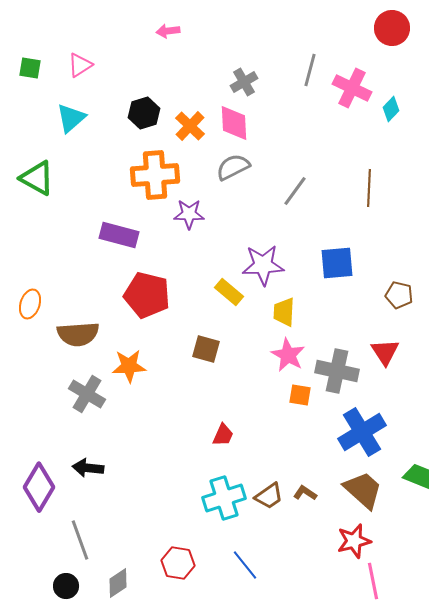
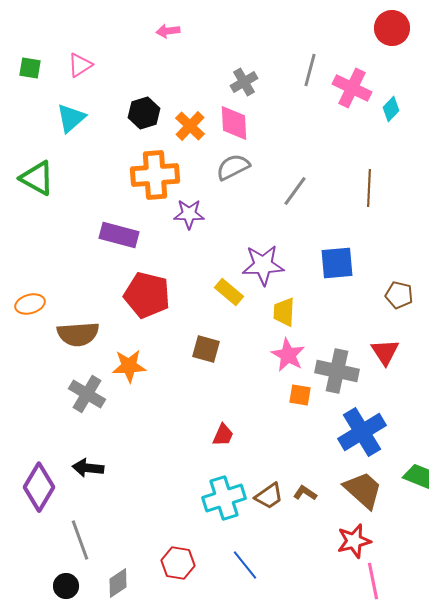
orange ellipse at (30, 304): rotated 56 degrees clockwise
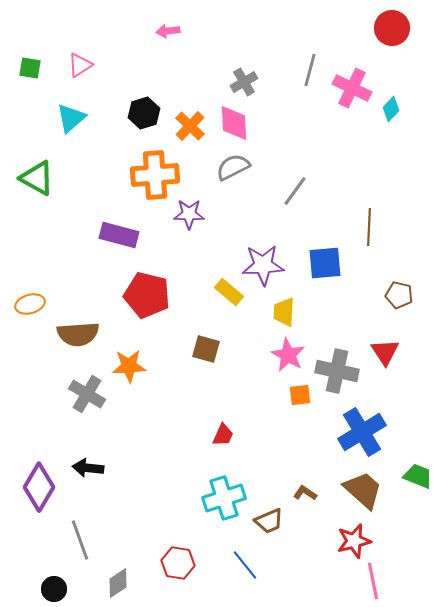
brown line at (369, 188): moved 39 px down
blue square at (337, 263): moved 12 px left
orange square at (300, 395): rotated 15 degrees counterclockwise
brown trapezoid at (269, 496): moved 25 px down; rotated 12 degrees clockwise
black circle at (66, 586): moved 12 px left, 3 px down
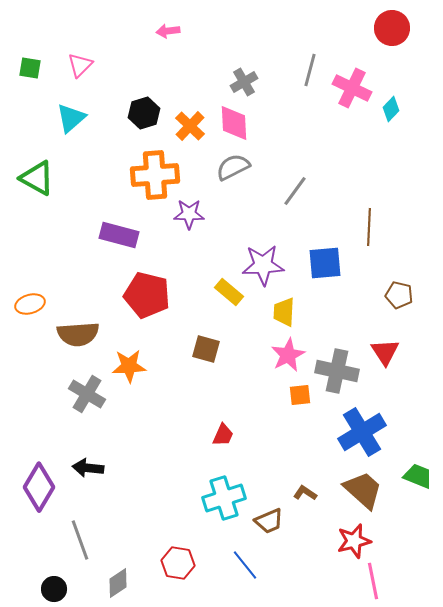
pink triangle at (80, 65): rotated 12 degrees counterclockwise
pink star at (288, 355): rotated 16 degrees clockwise
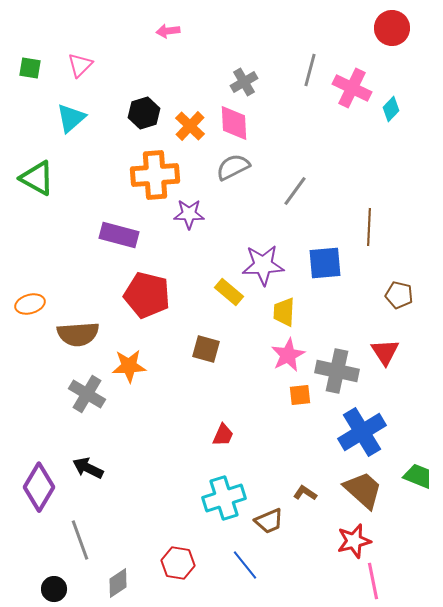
black arrow at (88, 468): rotated 20 degrees clockwise
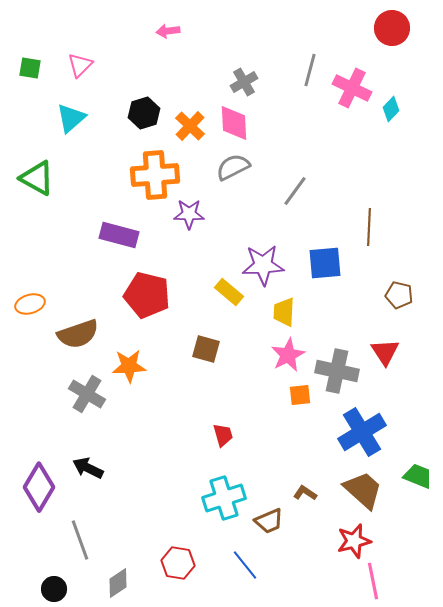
brown semicircle at (78, 334): rotated 15 degrees counterclockwise
red trapezoid at (223, 435): rotated 40 degrees counterclockwise
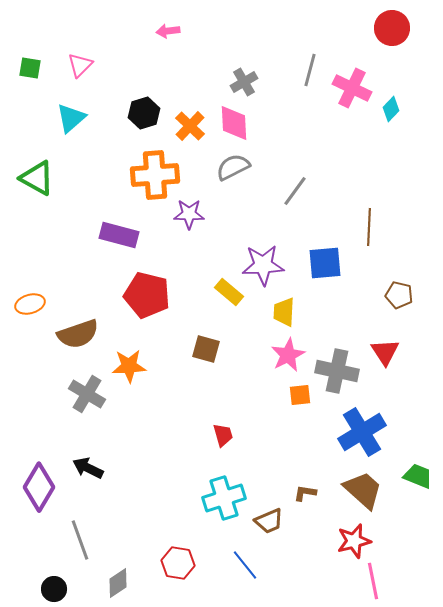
brown L-shape at (305, 493): rotated 25 degrees counterclockwise
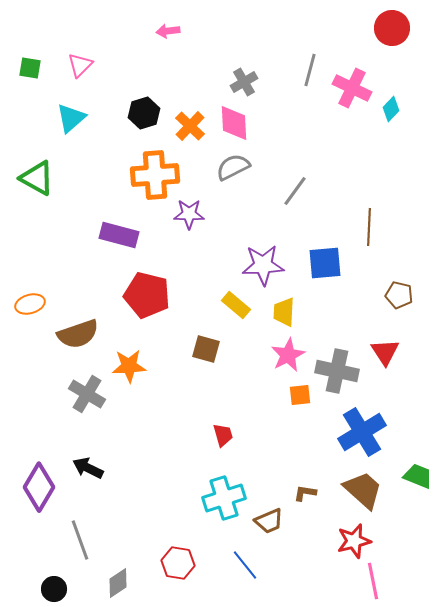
yellow rectangle at (229, 292): moved 7 px right, 13 px down
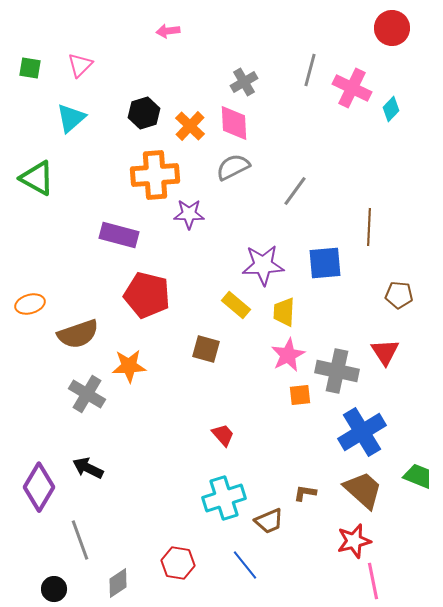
brown pentagon at (399, 295): rotated 8 degrees counterclockwise
red trapezoid at (223, 435): rotated 25 degrees counterclockwise
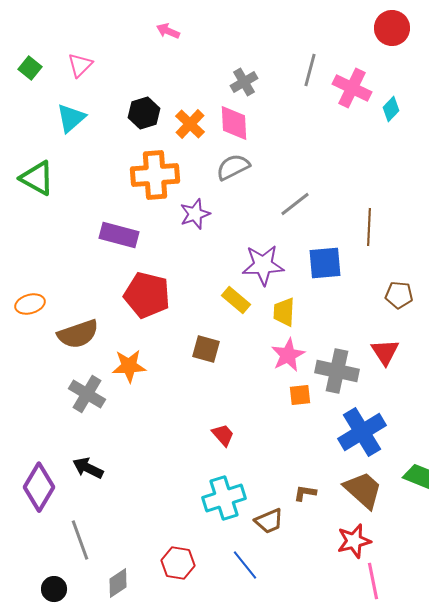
pink arrow at (168, 31): rotated 30 degrees clockwise
green square at (30, 68): rotated 30 degrees clockwise
orange cross at (190, 126): moved 2 px up
gray line at (295, 191): moved 13 px down; rotated 16 degrees clockwise
purple star at (189, 214): moved 6 px right; rotated 20 degrees counterclockwise
yellow rectangle at (236, 305): moved 5 px up
